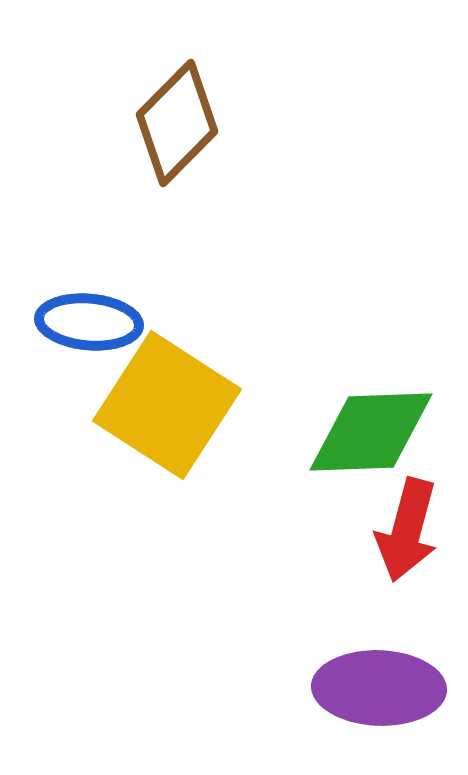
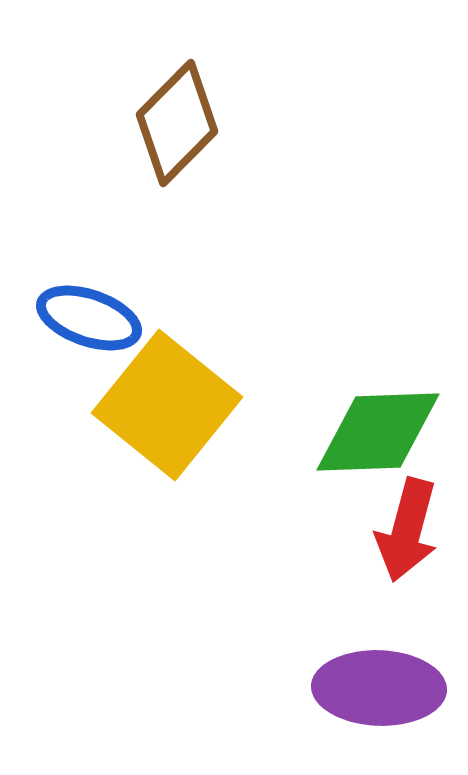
blue ellipse: moved 4 px up; rotated 14 degrees clockwise
yellow square: rotated 6 degrees clockwise
green diamond: moved 7 px right
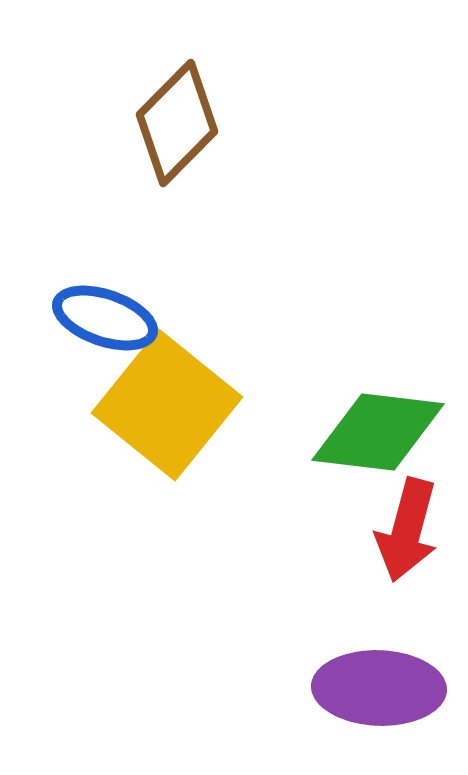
blue ellipse: moved 16 px right
green diamond: rotated 9 degrees clockwise
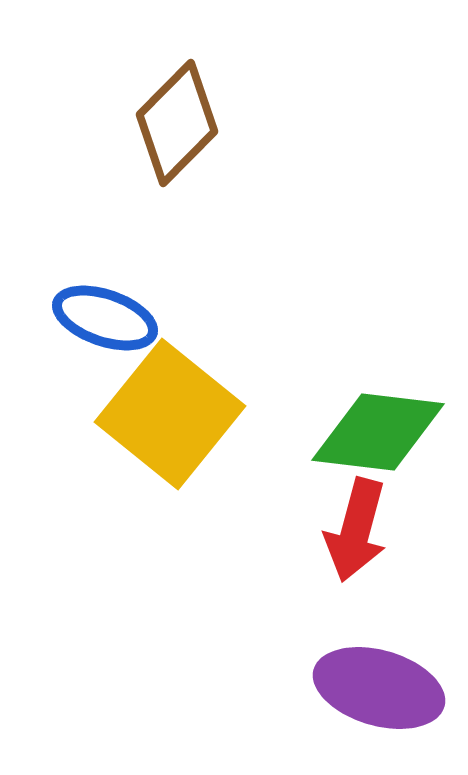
yellow square: moved 3 px right, 9 px down
red arrow: moved 51 px left
purple ellipse: rotated 14 degrees clockwise
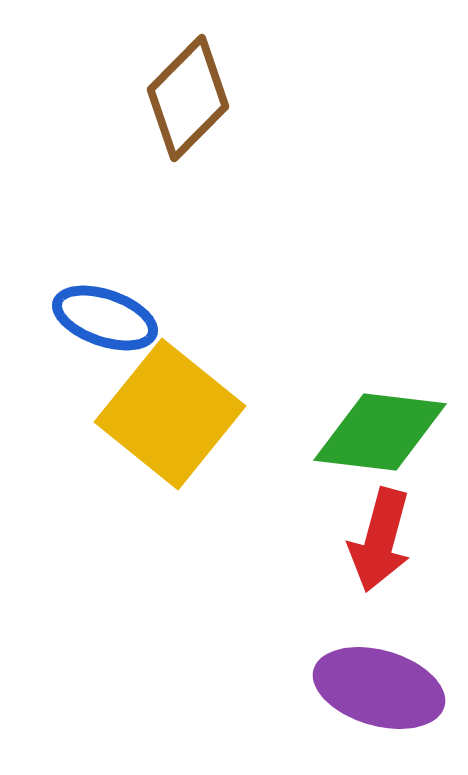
brown diamond: moved 11 px right, 25 px up
green diamond: moved 2 px right
red arrow: moved 24 px right, 10 px down
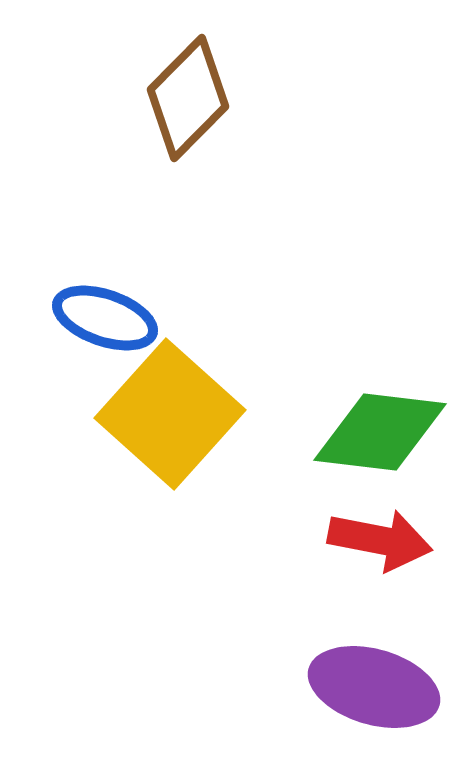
yellow square: rotated 3 degrees clockwise
red arrow: rotated 94 degrees counterclockwise
purple ellipse: moved 5 px left, 1 px up
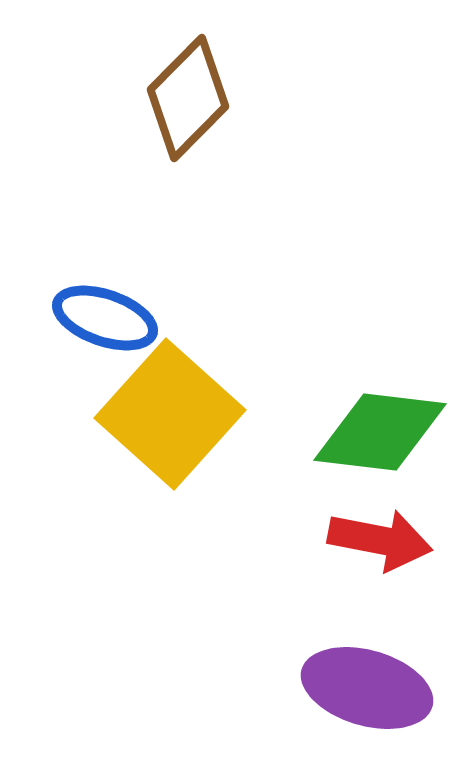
purple ellipse: moved 7 px left, 1 px down
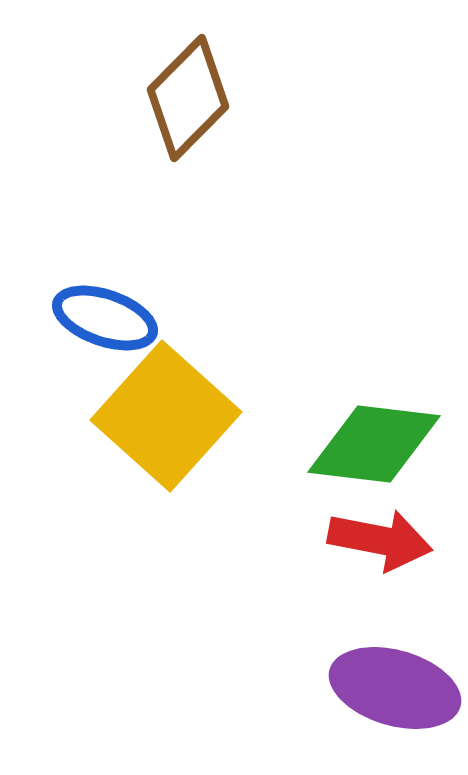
yellow square: moved 4 px left, 2 px down
green diamond: moved 6 px left, 12 px down
purple ellipse: moved 28 px right
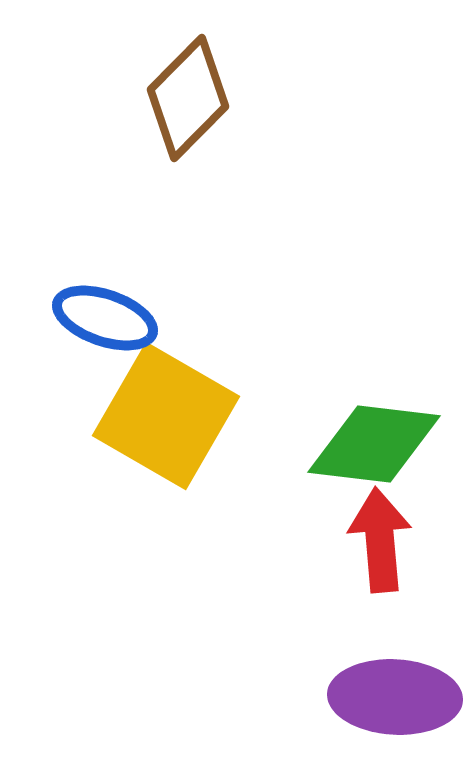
yellow square: rotated 12 degrees counterclockwise
red arrow: rotated 106 degrees counterclockwise
purple ellipse: moved 9 px down; rotated 13 degrees counterclockwise
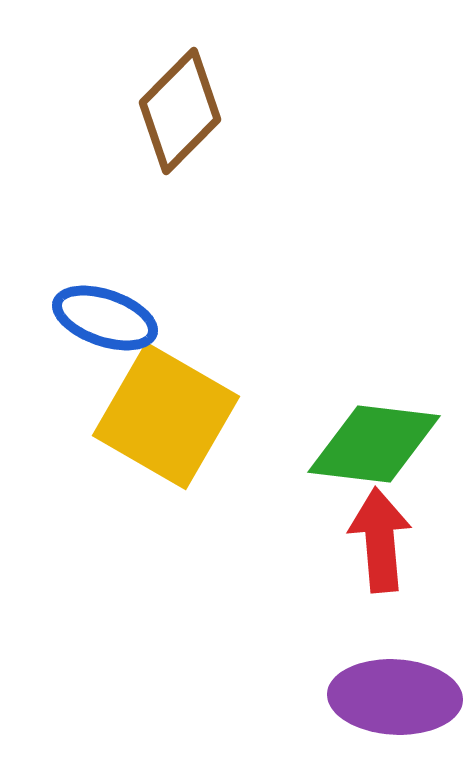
brown diamond: moved 8 px left, 13 px down
